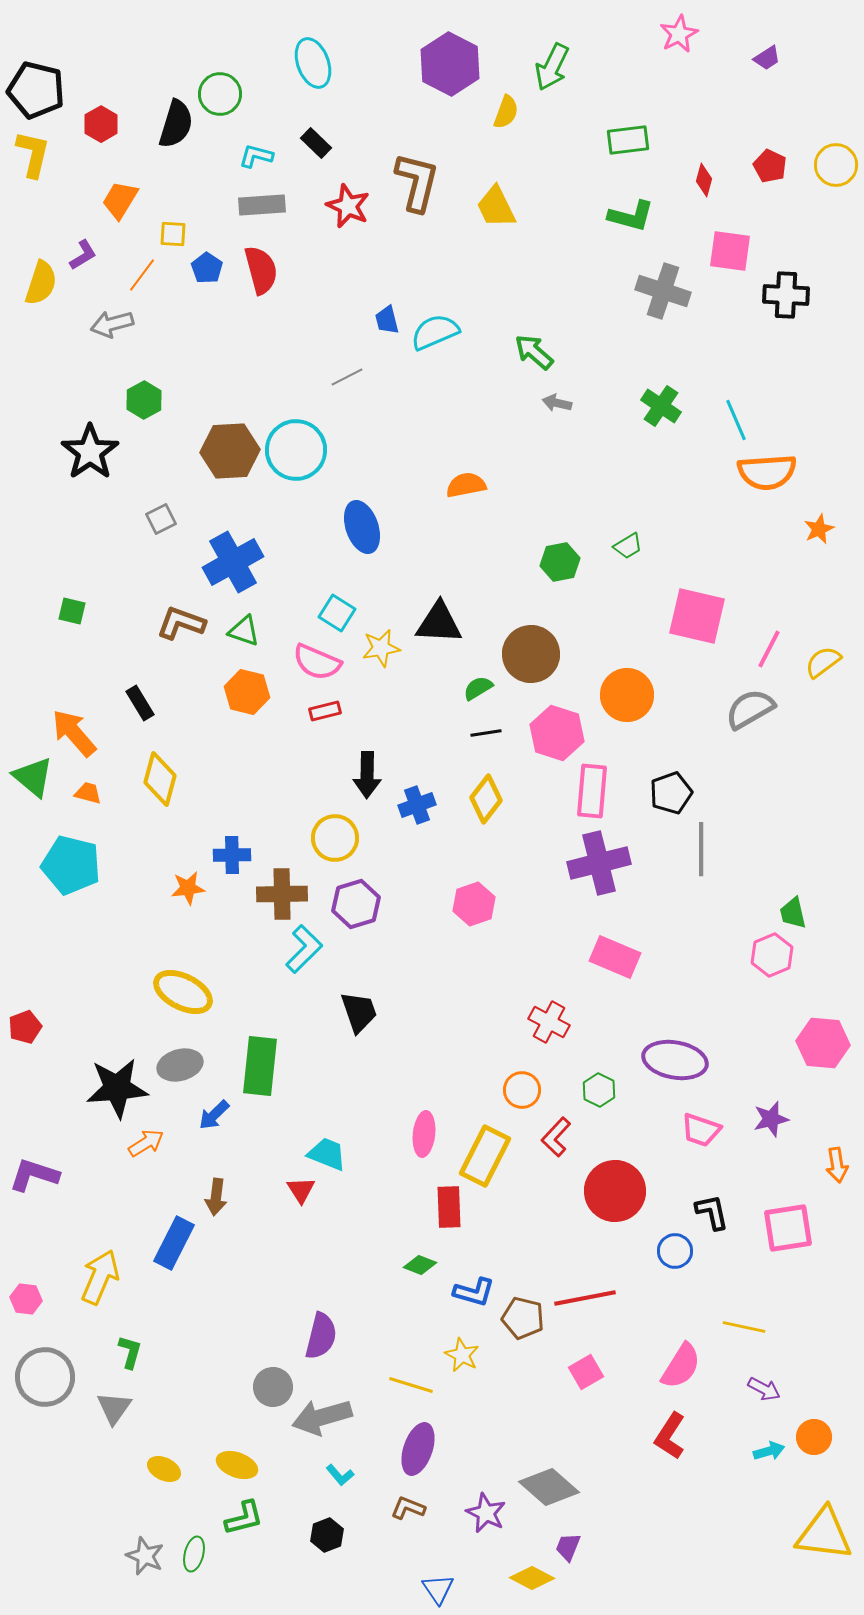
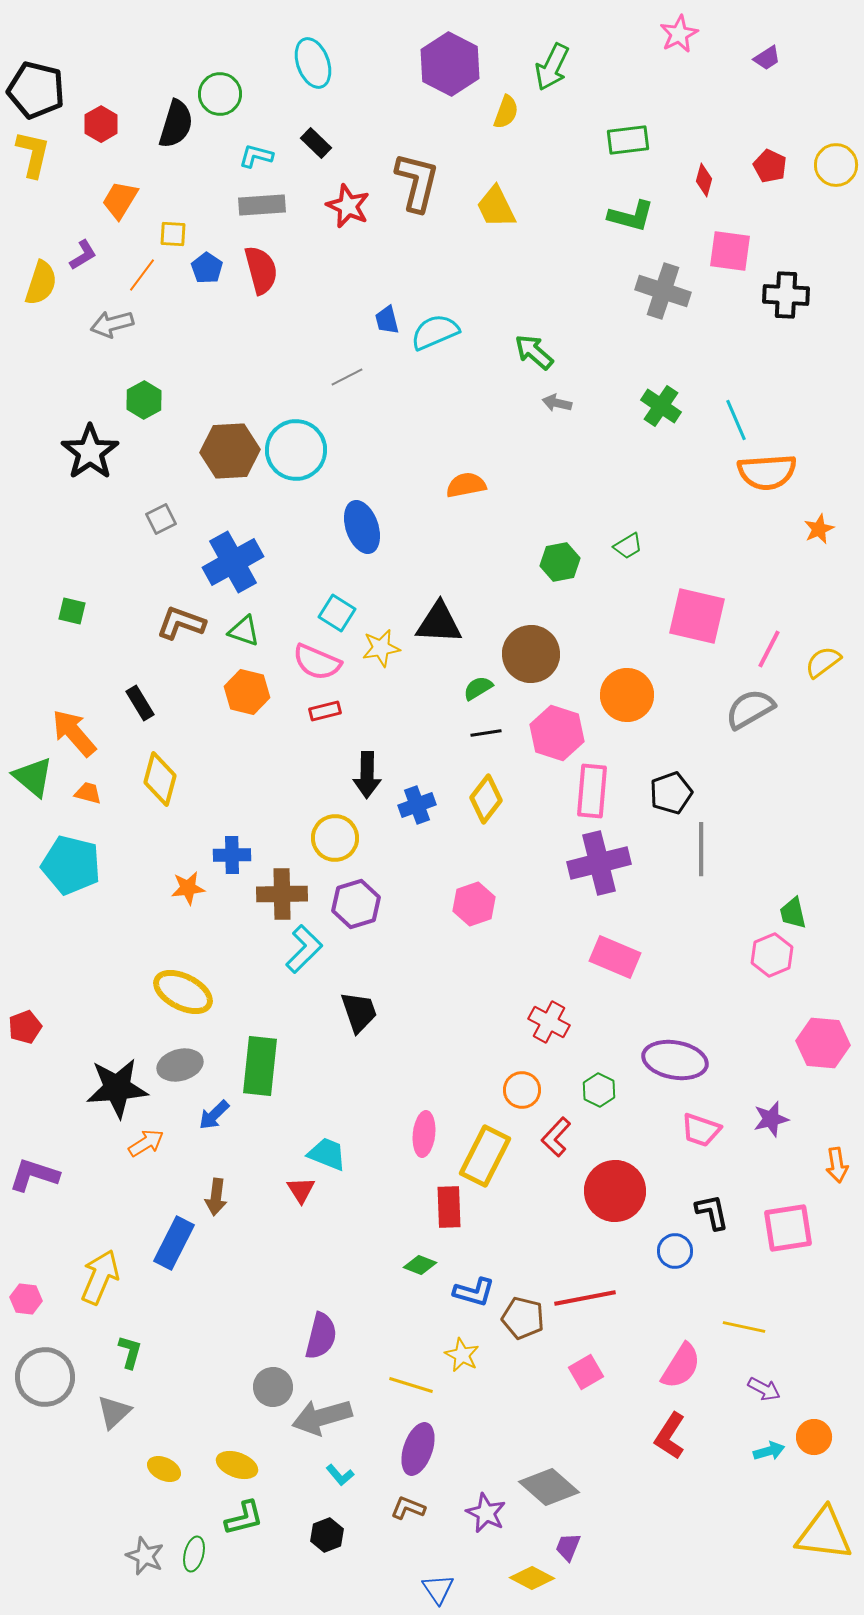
gray triangle at (114, 1408): moved 4 px down; rotated 12 degrees clockwise
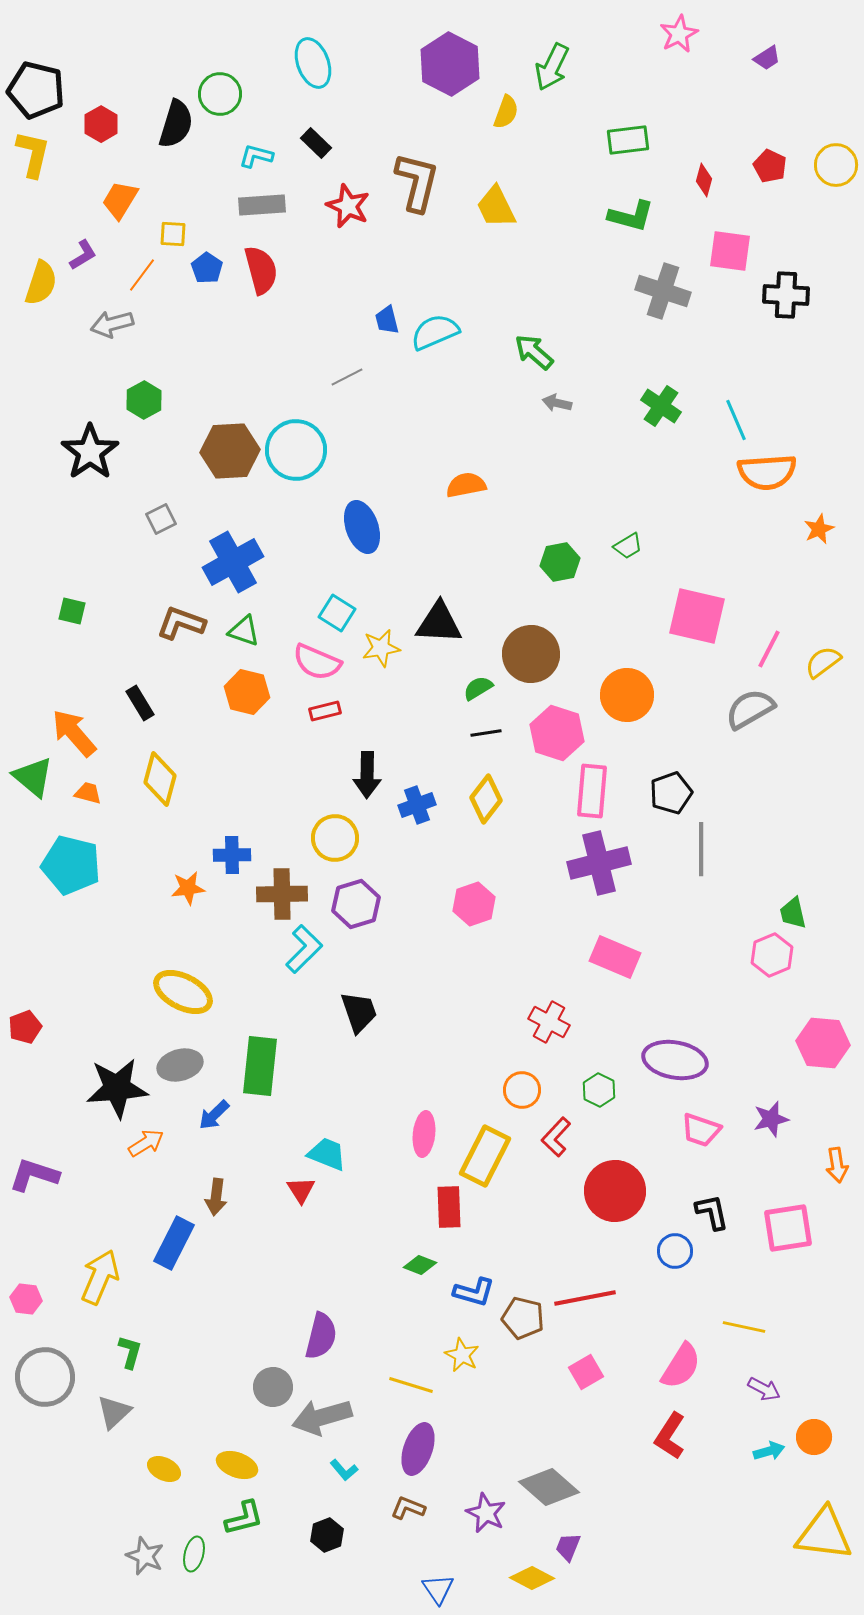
cyan L-shape at (340, 1475): moved 4 px right, 5 px up
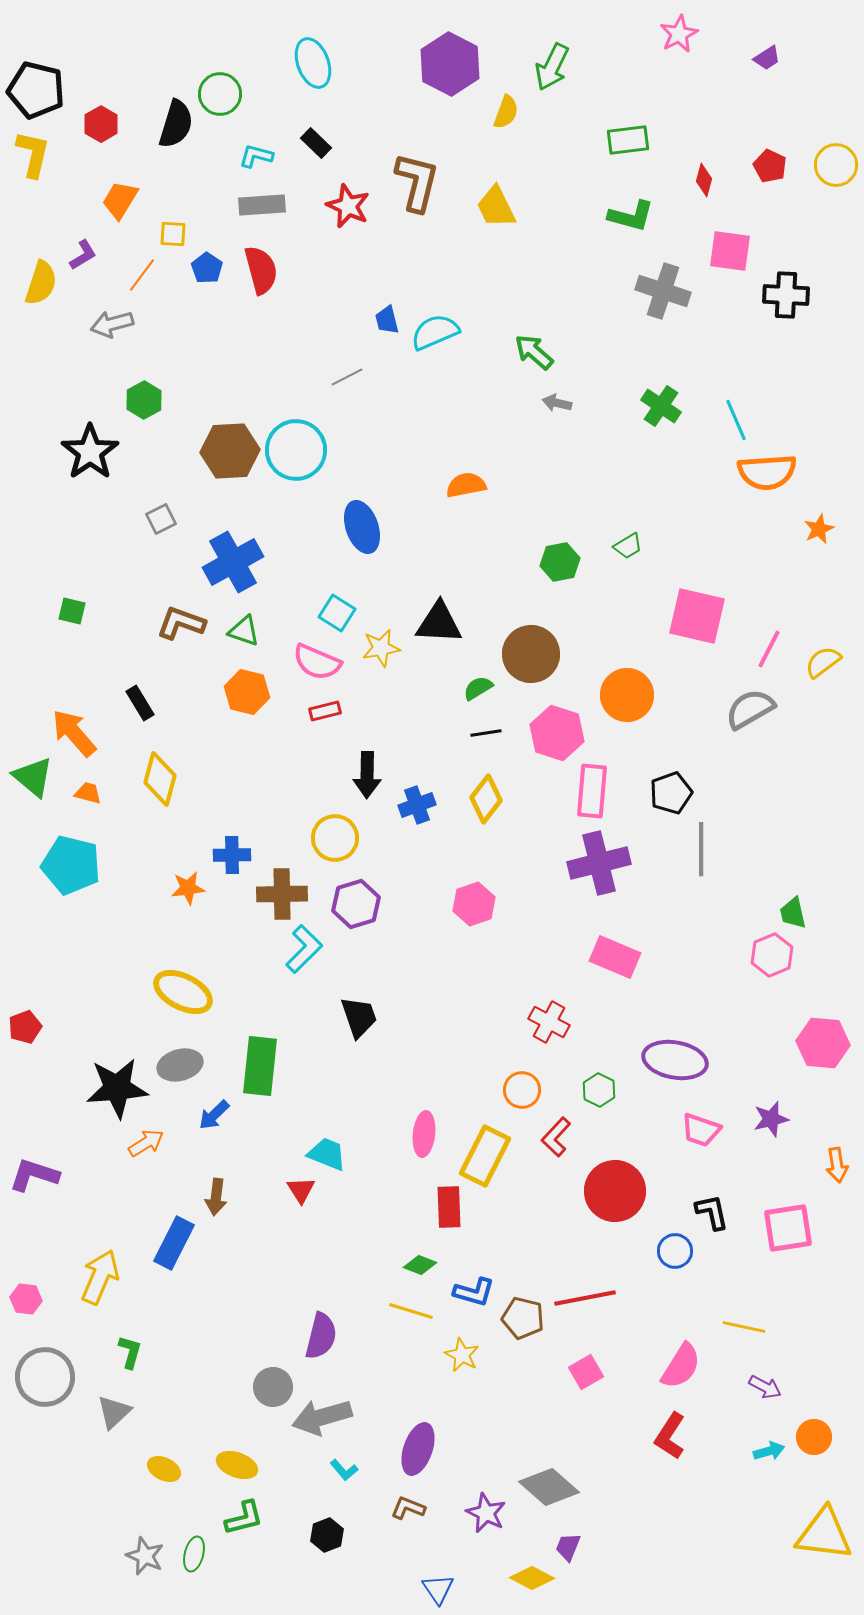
black trapezoid at (359, 1012): moved 5 px down
yellow line at (411, 1385): moved 74 px up
purple arrow at (764, 1389): moved 1 px right, 2 px up
